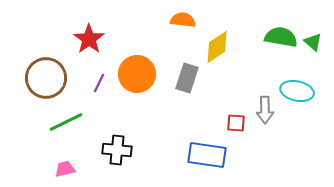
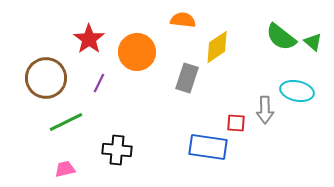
green semicircle: rotated 152 degrees counterclockwise
orange circle: moved 22 px up
blue rectangle: moved 1 px right, 8 px up
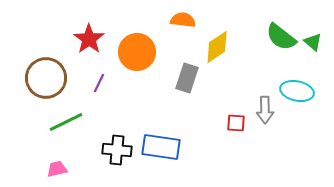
blue rectangle: moved 47 px left
pink trapezoid: moved 8 px left
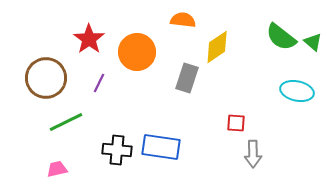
gray arrow: moved 12 px left, 44 px down
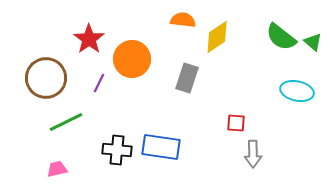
yellow diamond: moved 10 px up
orange circle: moved 5 px left, 7 px down
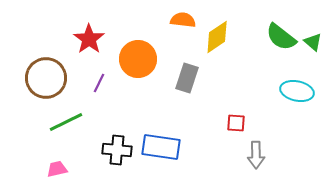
orange circle: moved 6 px right
gray arrow: moved 3 px right, 1 px down
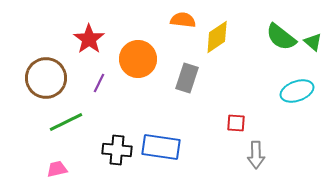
cyan ellipse: rotated 32 degrees counterclockwise
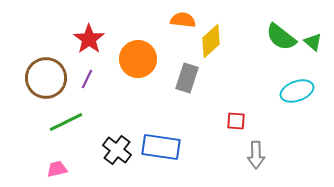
yellow diamond: moved 6 px left, 4 px down; rotated 8 degrees counterclockwise
purple line: moved 12 px left, 4 px up
red square: moved 2 px up
black cross: rotated 32 degrees clockwise
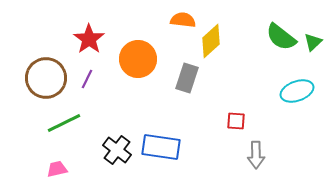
green triangle: rotated 36 degrees clockwise
green line: moved 2 px left, 1 px down
